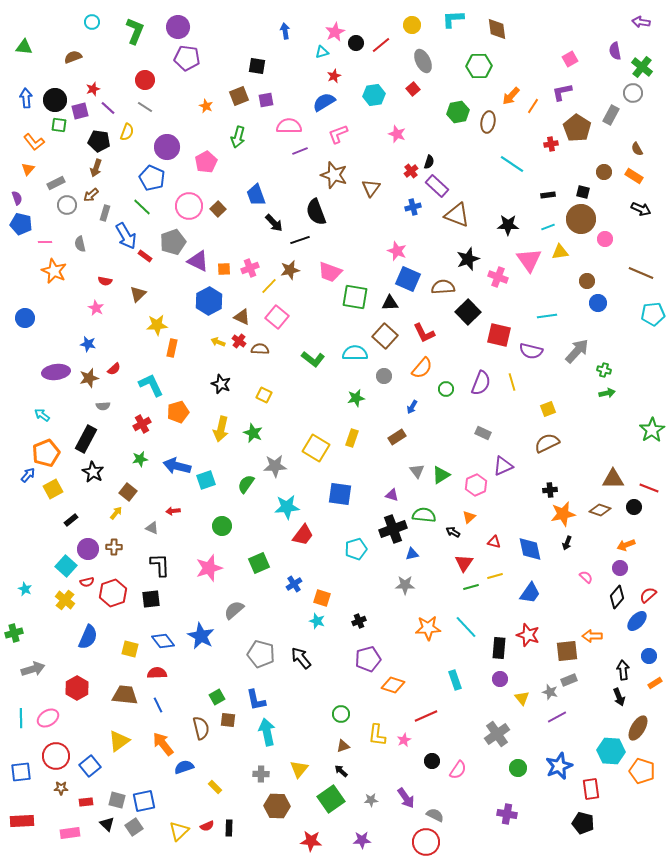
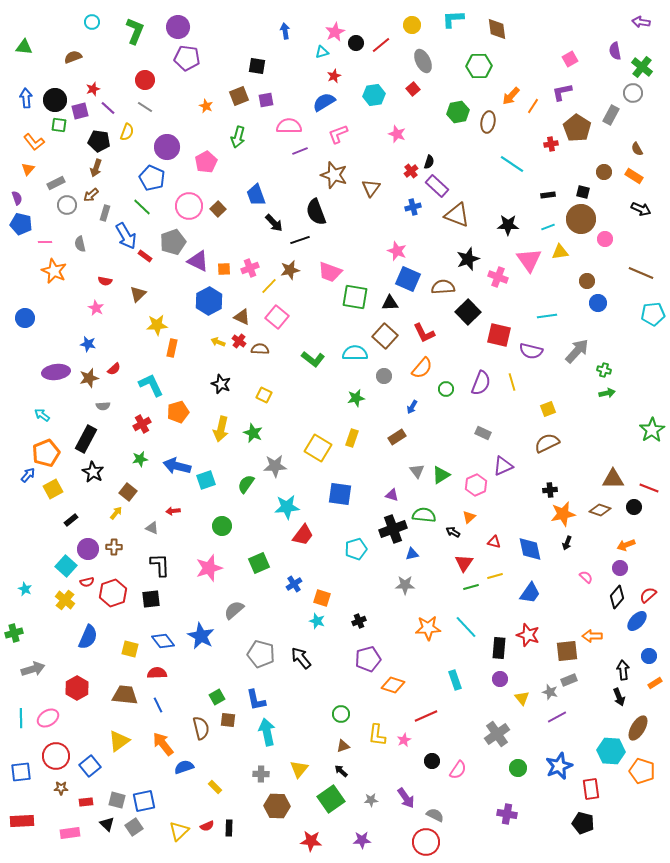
yellow square at (316, 448): moved 2 px right
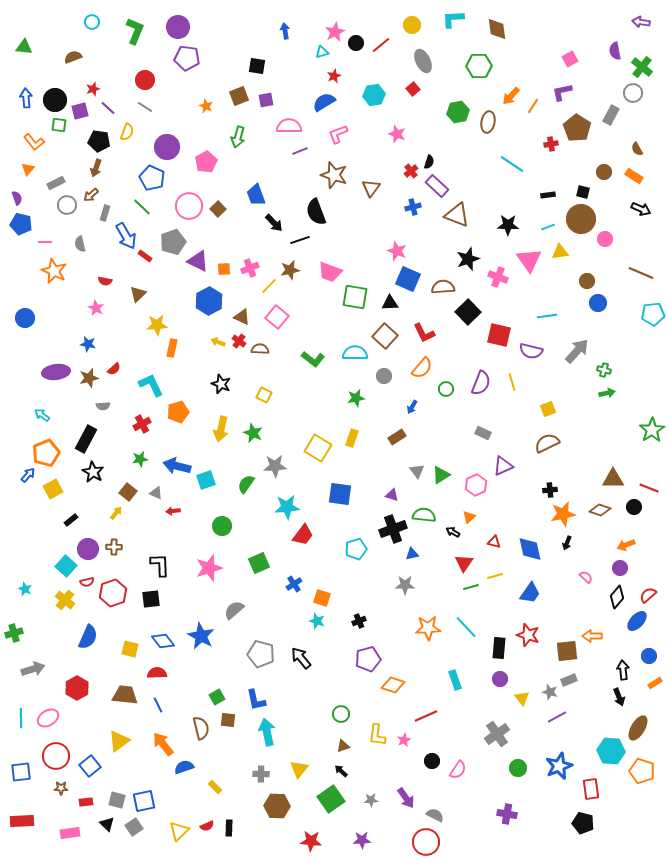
gray triangle at (152, 528): moved 4 px right, 35 px up
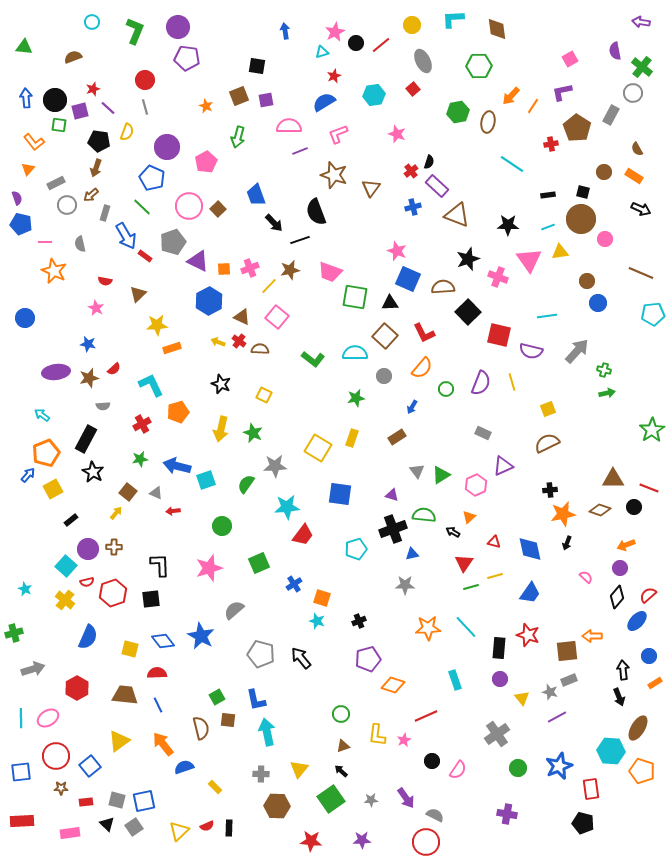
gray line at (145, 107): rotated 42 degrees clockwise
orange rectangle at (172, 348): rotated 60 degrees clockwise
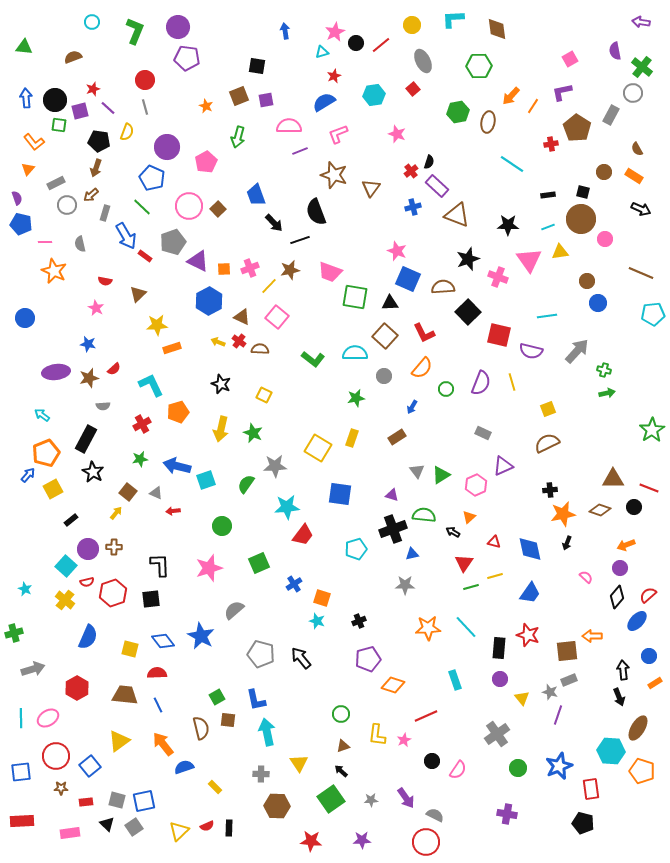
purple line at (557, 717): moved 1 px right, 2 px up; rotated 42 degrees counterclockwise
yellow triangle at (299, 769): moved 6 px up; rotated 12 degrees counterclockwise
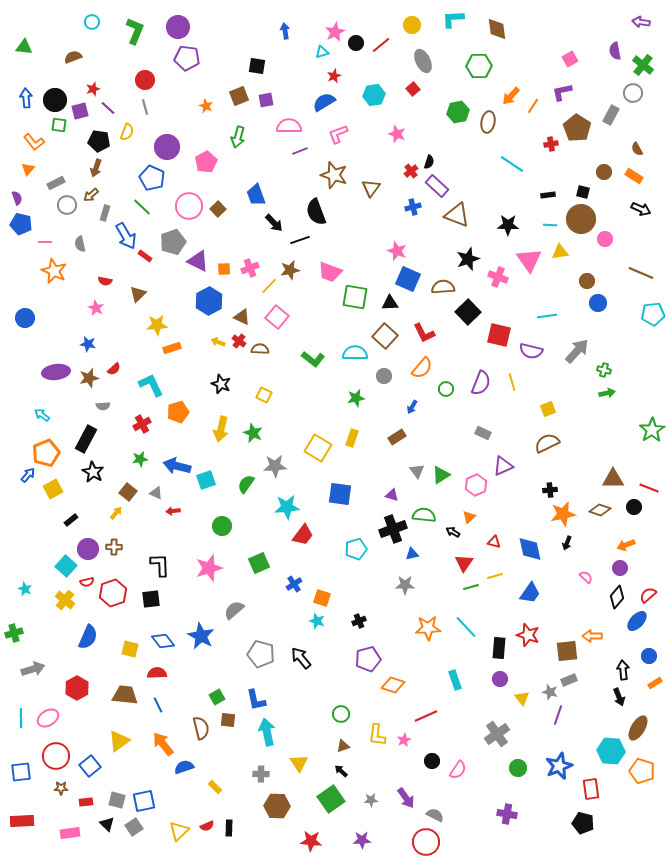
green cross at (642, 67): moved 1 px right, 2 px up
cyan line at (548, 227): moved 2 px right, 2 px up; rotated 24 degrees clockwise
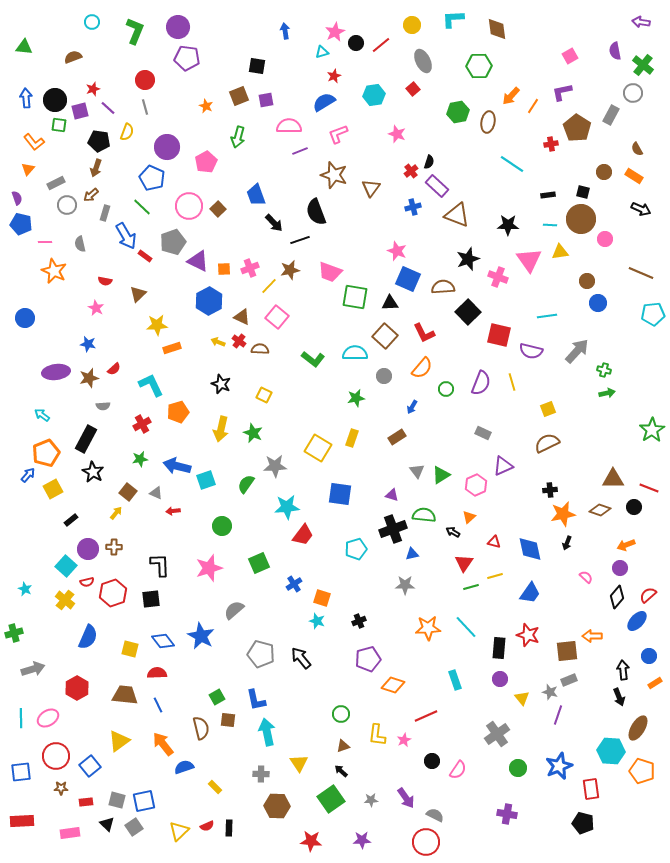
pink square at (570, 59): moved 3 px up
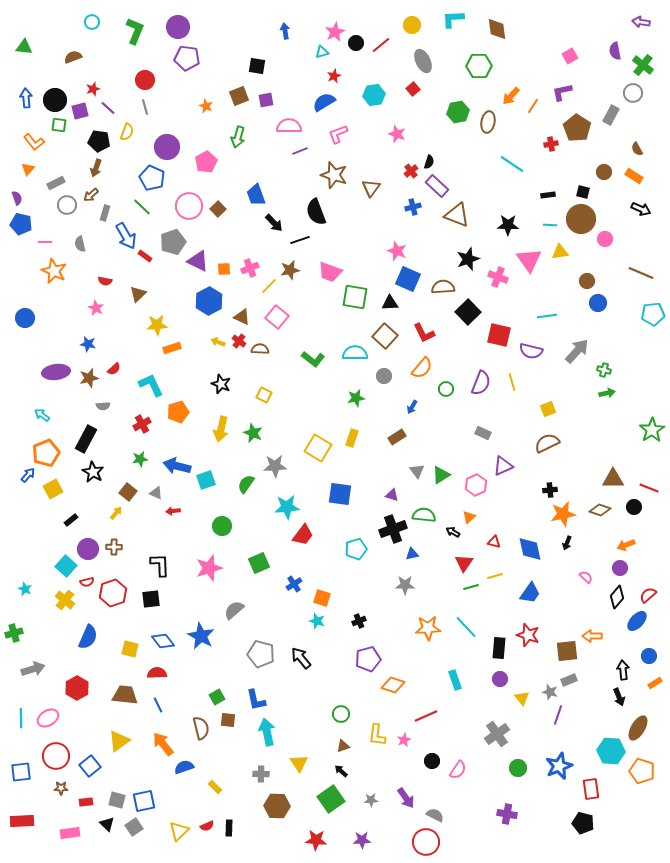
red star at (311, 841): moved 5 px right, 1 px up
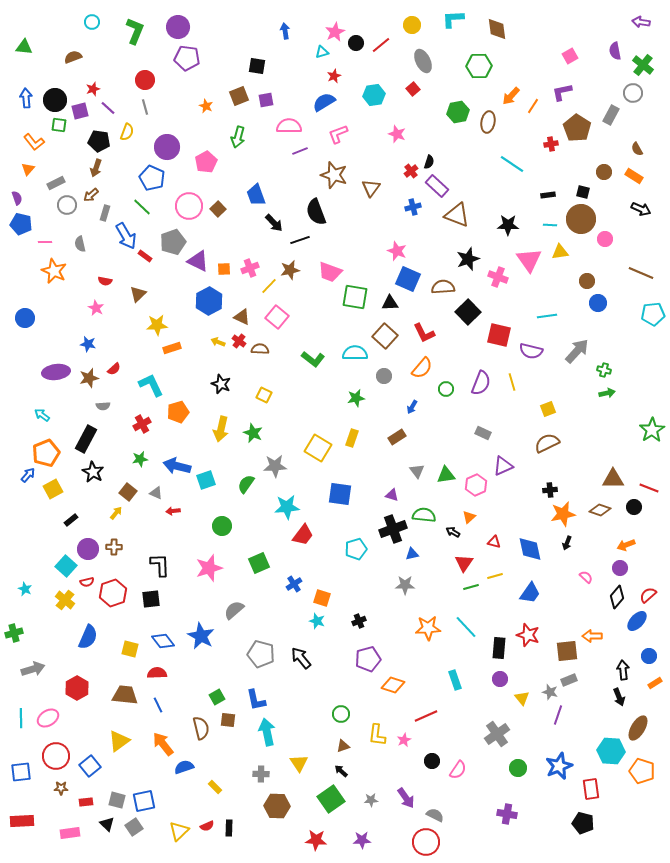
green triangle at (441, 475): moved 5 px right; rotated 24 degrees clockwise
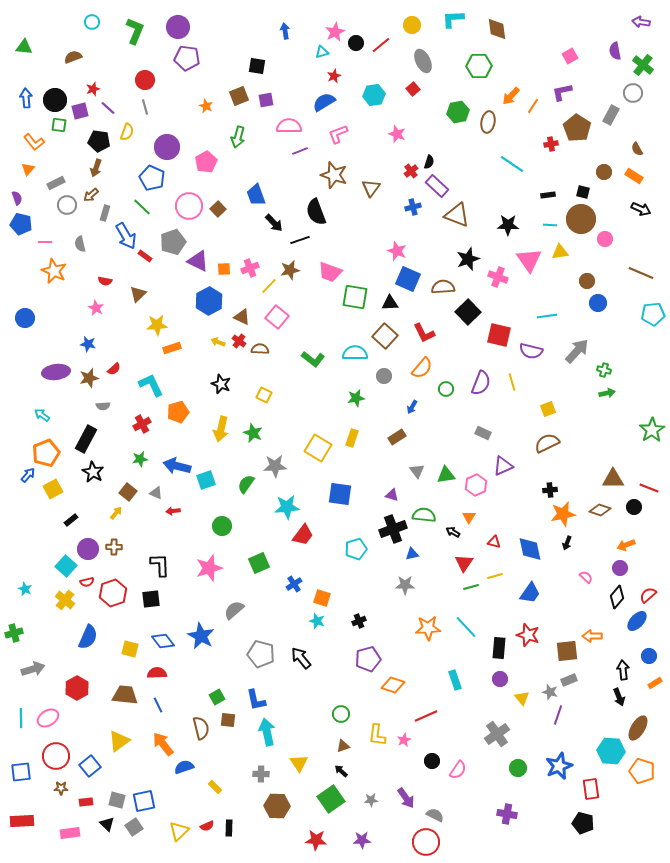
orange triangle at (469, 517): rotated 16 degrees counterclockwise
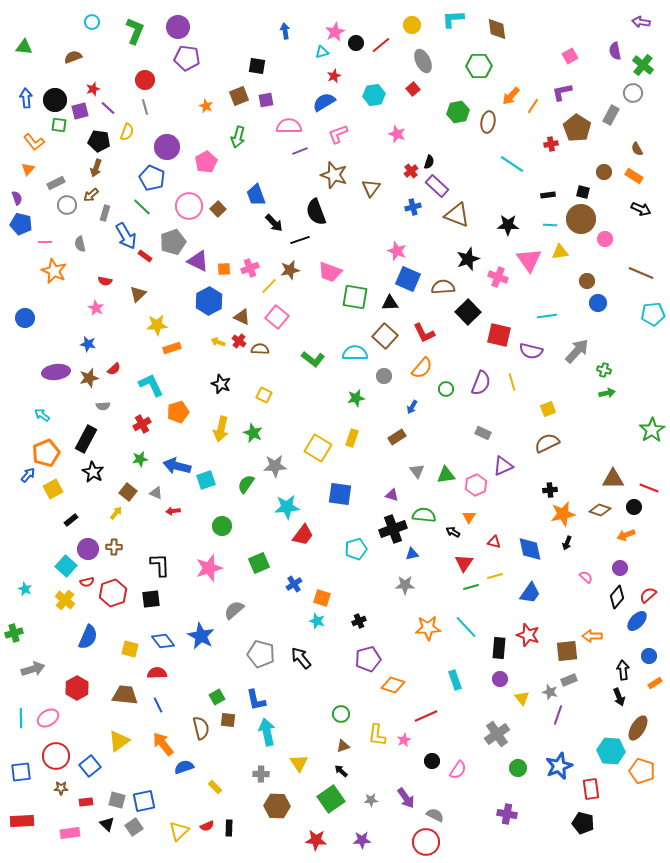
orange arrow at (626, 545): moved 10 px up
